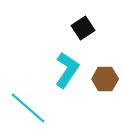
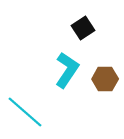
cyan line: moved 3 px left, 4 px down
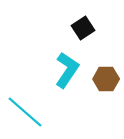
brown hexagon: moved 1 px right
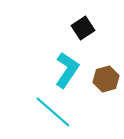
brown hexagon: rotated 15 degrees counterclockwise
cyan line: moved 28 px right
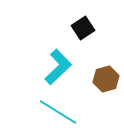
cyan L-shape: moved 9 px left, 3 px up; rotated 12 degrees clockwise
cyan line: moved 5 px right; rotated 9 degrees counterclockwise
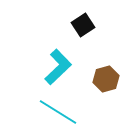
black square: moved 3 px up
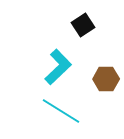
brown hexagon: rotated 15 degrees clockwise
cyan line: moved 3 px right, 1 px up
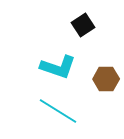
cyan L-shape: rotated 63 degrees clockwise
cyan line: moved 3 px left
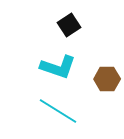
black square: moved 14 px left
brown hexagon: moved 1 px right
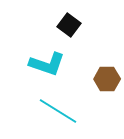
black square: rotated 20 degrees counterclockwise
cyan L-shape: moved 11 px left, 3 px up
